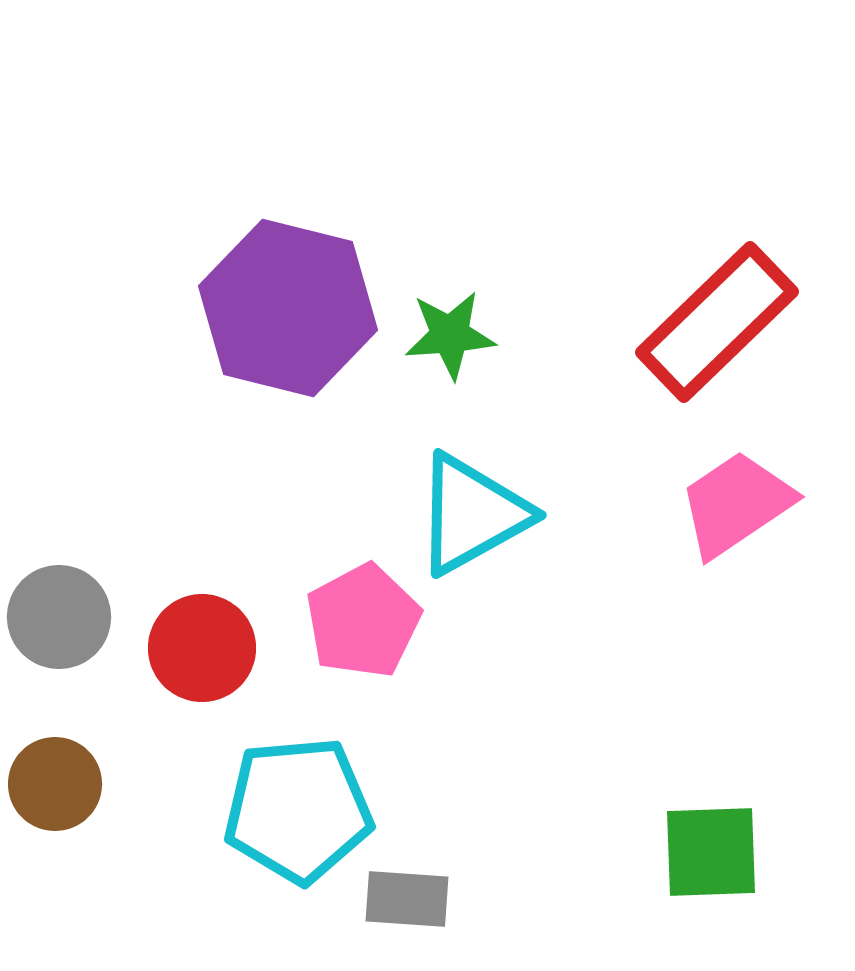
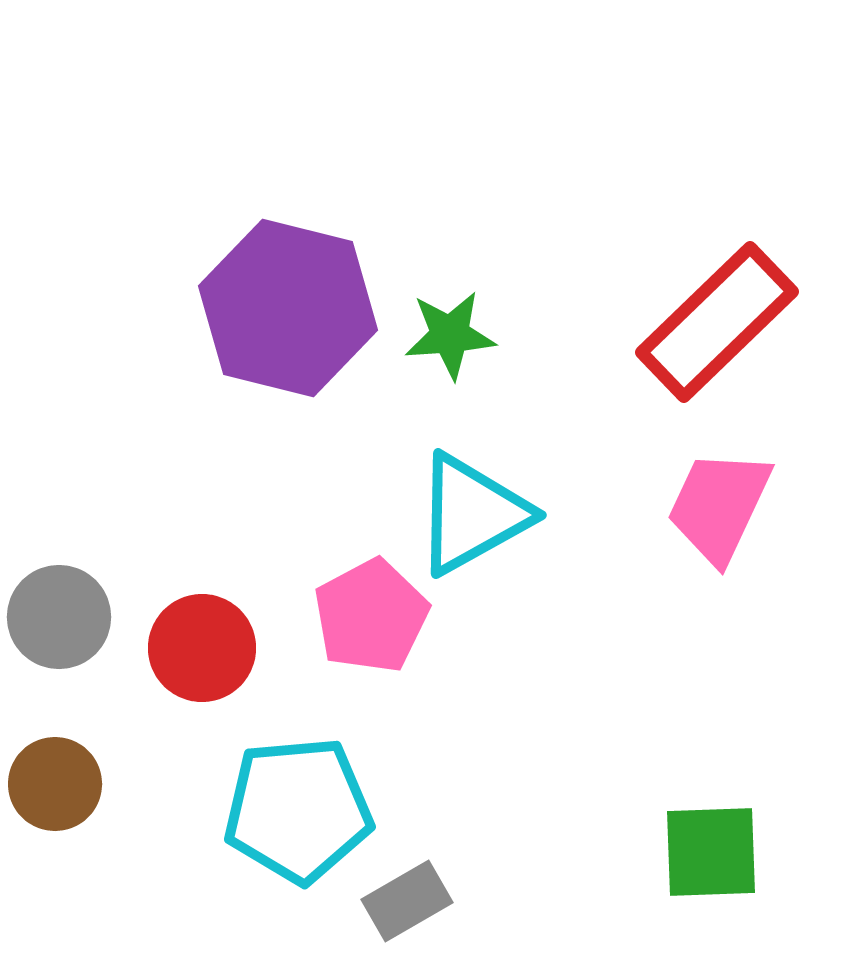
pink trapezoid: moved 17 px left, 2 px down; rotated 31 degrees counterclockwise
pink pentagon: moved 8 px right, 5 px up
gray rectangle: moved 2 px down; rotated 34 degrees counterclockwise
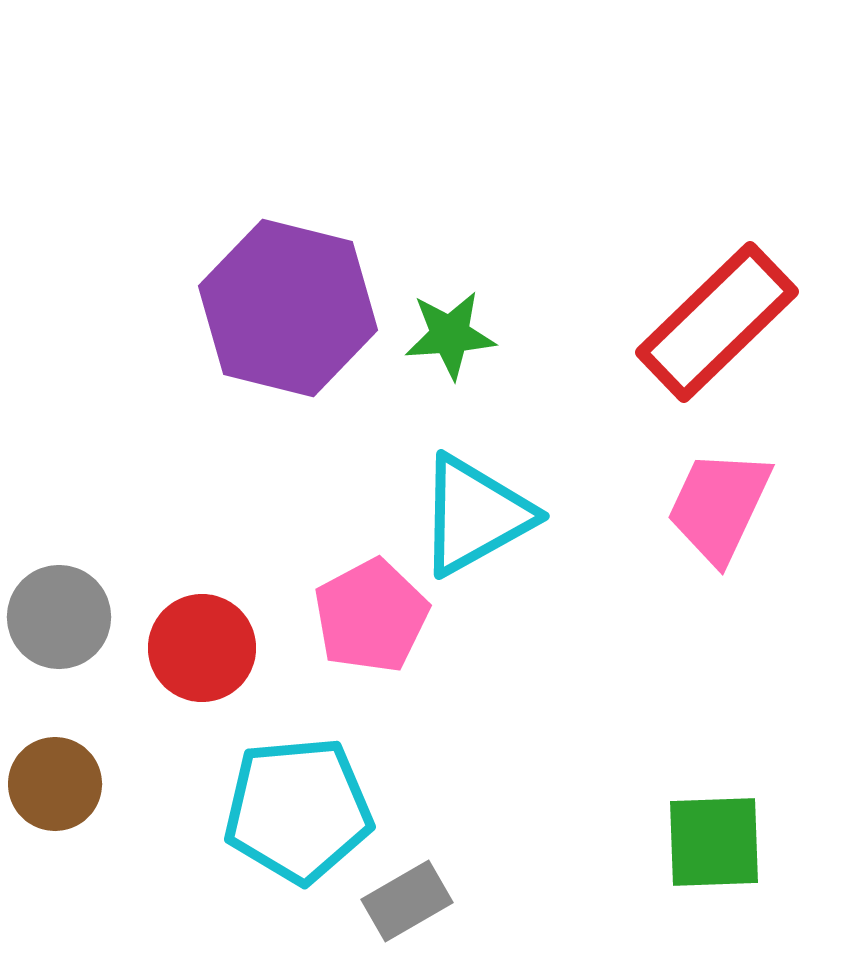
cyan triangle: moved 3 px right, 1 px down
green square: moved 3 px right, 10 px up
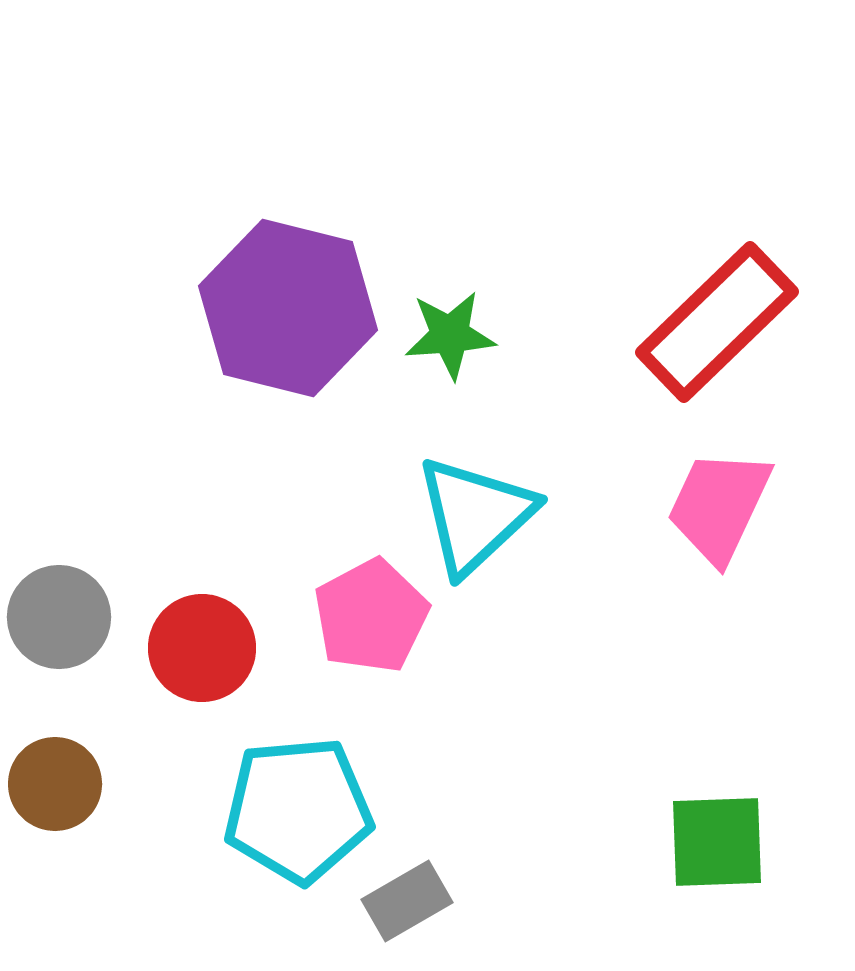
cyan triangle: rotated 14 degrees counterclockwise
green square: moved 3 px right
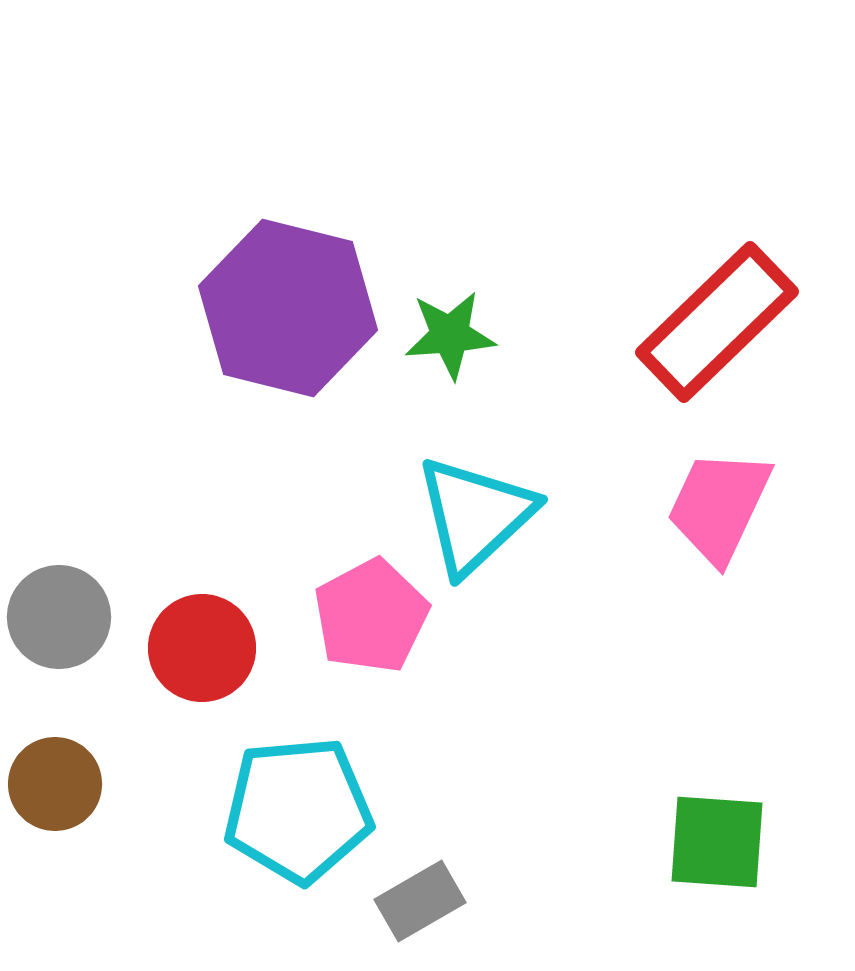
green square: rotated 6 degrees clockwise
gray rectangle: moved 13 px right
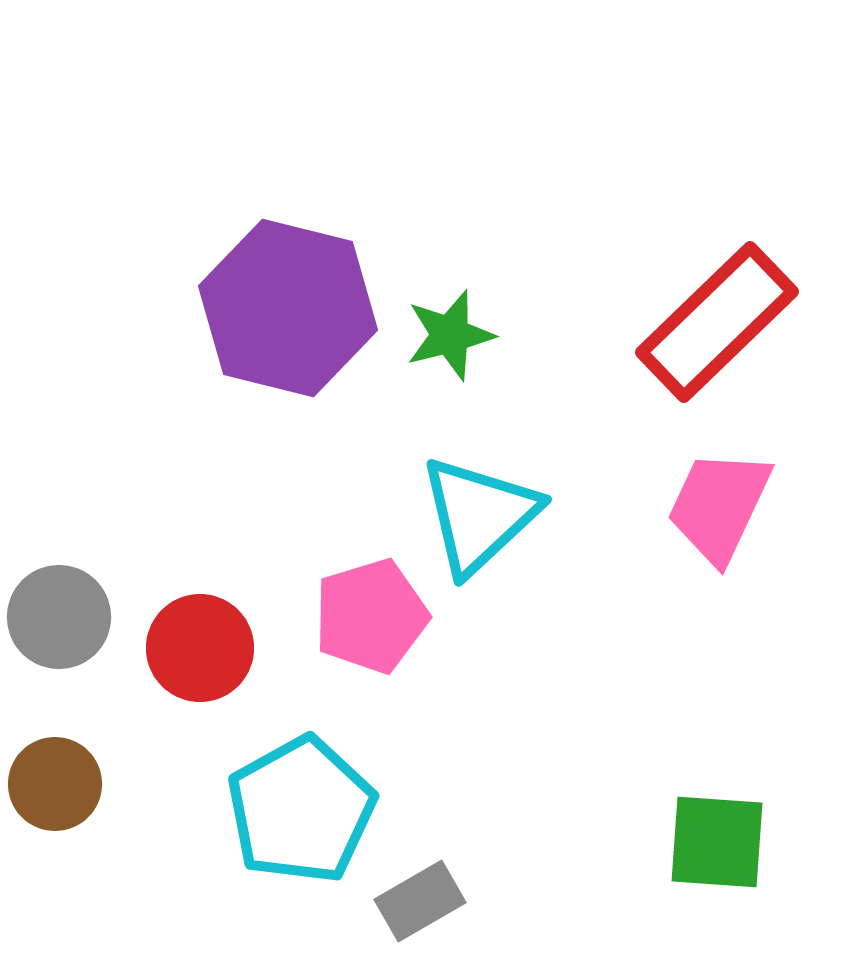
green star: rotated 10 degrees counterclockwise
cyan triangle: moved 4 px right
pink pentagon: rotated 11 degrees clockwise
red circle: moved 2 px left
cyan pentagon: moved 3 px right; rotated 24 degrees counterclockwise
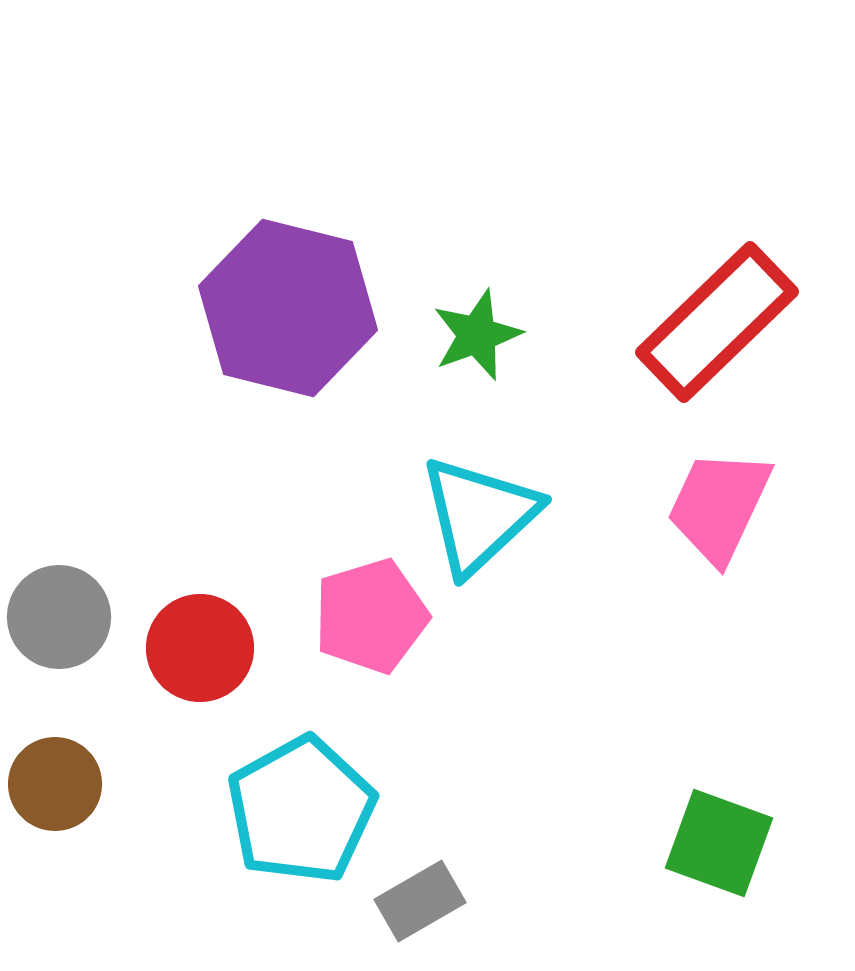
green star: moved 27 px right; rotated 6 degrees counterclockwise
green square: moved 2 px right, 1 px down; rotated 16 degrees clockwise
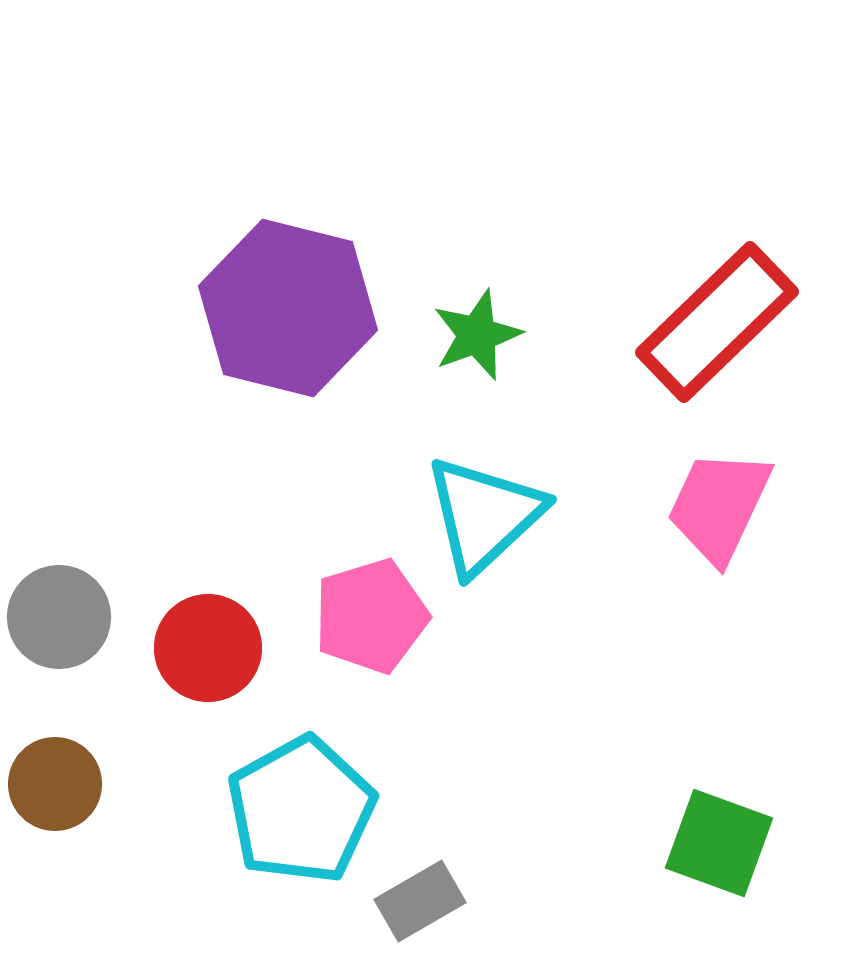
cyan triangle: moved 5 px right
red circle: moved 8 px right
